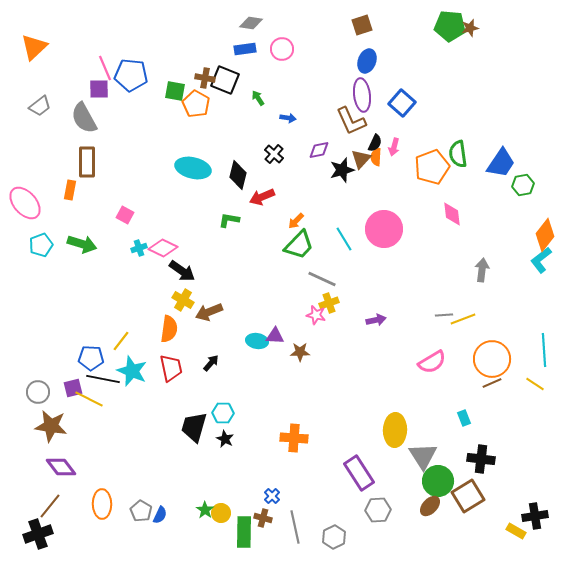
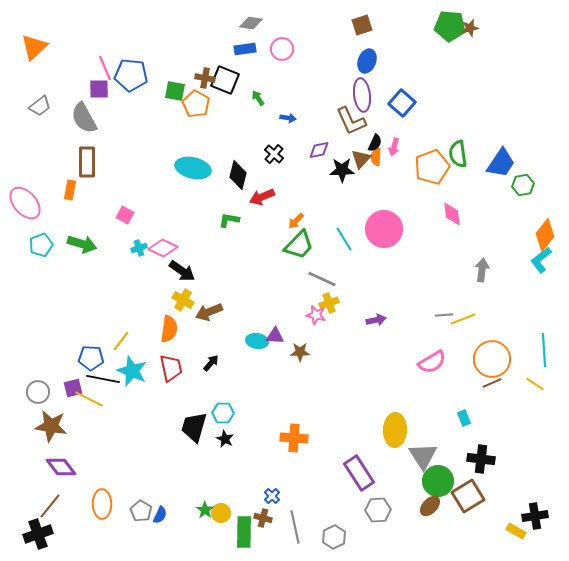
black star at (342, 170): rotated 15 degrees clockwise
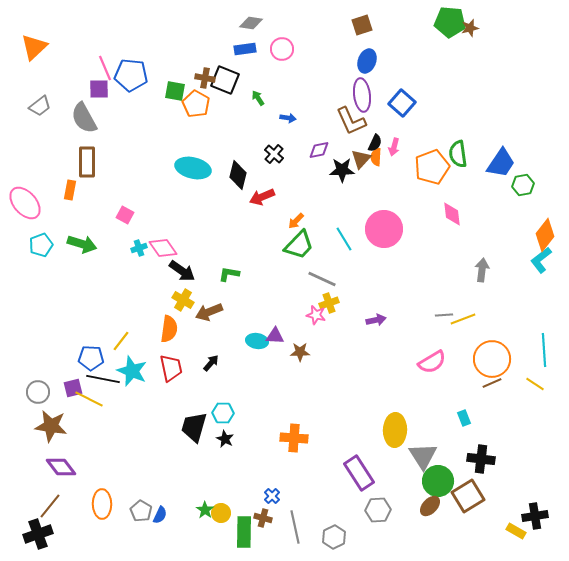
green pentagon at (450, 26): moved 4 px up
green L-shape at (229, 220): moved 54 px down
pink diamond at (163, 248): rotated 28 degrees clockwise
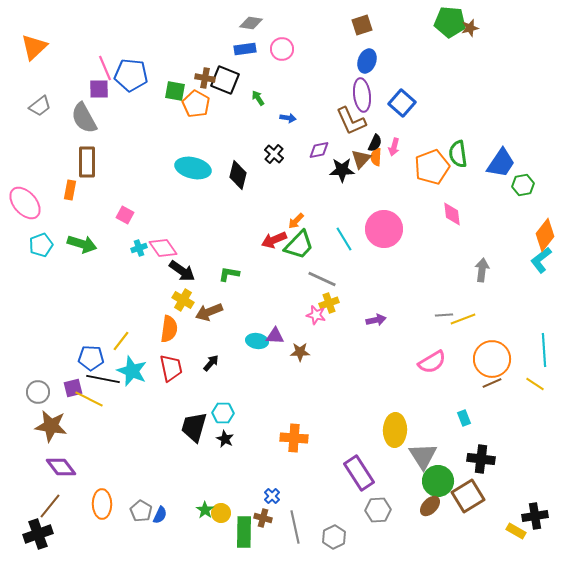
red arrow at (262, 197): moved 12 px right, 43 px down
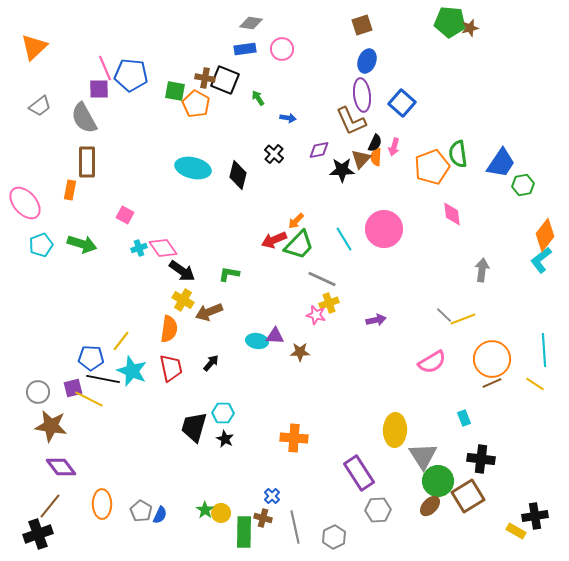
gray line at (444, 315): rotated 48 degrees clockwise
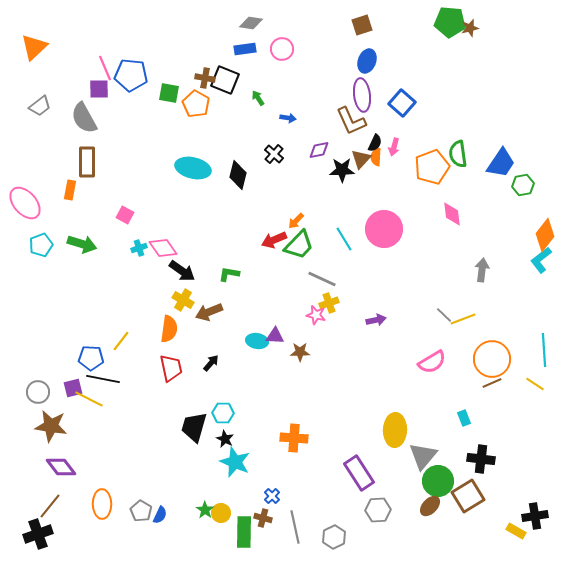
green square at (175, 91): moved 6 px left, 2 px down
cyan star at (132, 371): moved 103 px right, 91 px down
gray triangle at (423, 456): rotated 12 degrees clockwise
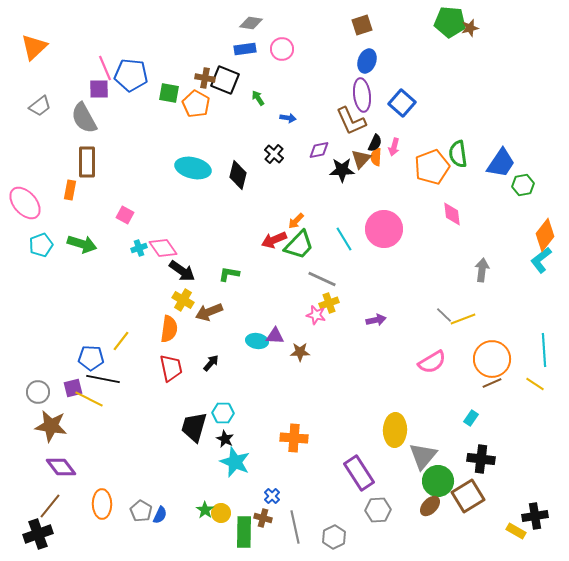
cyan rectangle at (464, 418): moved 7 px right; rotated 56 degrees clockwise
